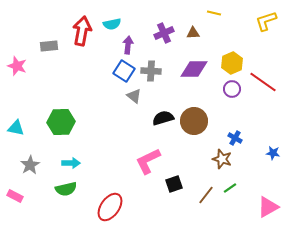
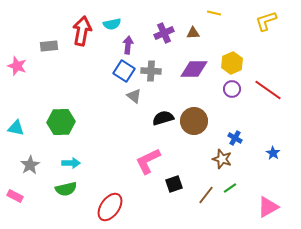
red line: moved 5 px right, 8 px down
blue star: rotated 24 degrees clockwise
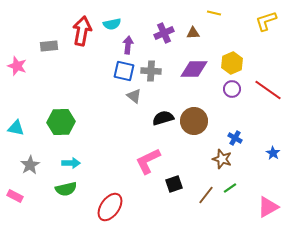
blue square: rotated 20 degrees counterclockwise
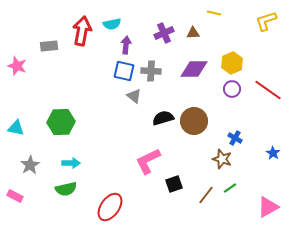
purple arrow: moved 2 px left
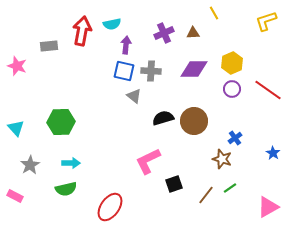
yellow line: rotated 48 degrees clockwise
cyan triangle: rotated 36 degrees clockwise
blue cross: rotated 24 degrees clockwise
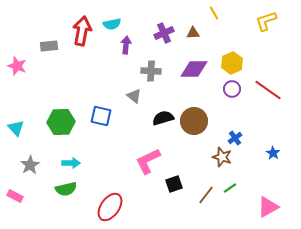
blue square: moved 23 px left, 45 px down
brown star: moved 2 px up
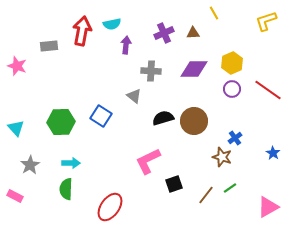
blue square: rotated 20 degrees clockwise
green semicircle: rotated 105 degrees clockwise
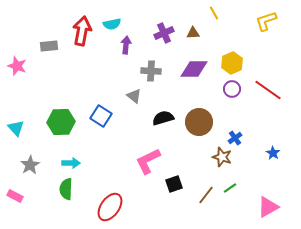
brown circle: moved 5 px right, 1 px down
